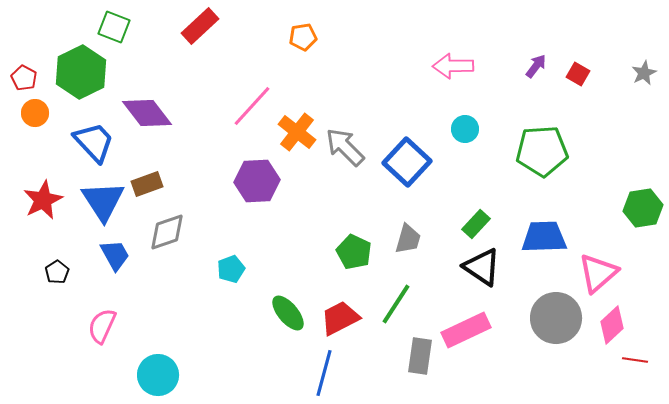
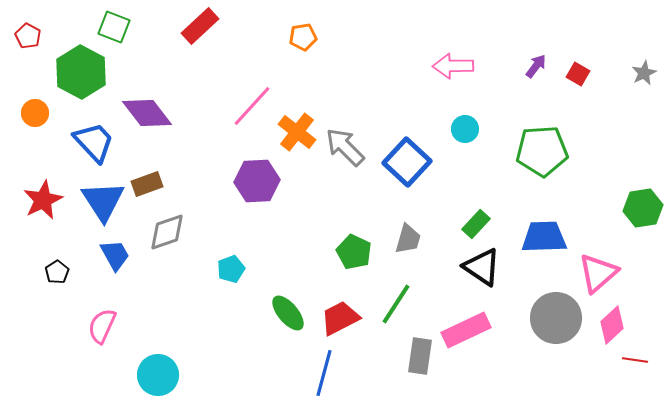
green hexagon at (81, 72): rotated 6 degrees counterclockwise
red pentagon at (24, 78): moved 4 px right, 42 px up
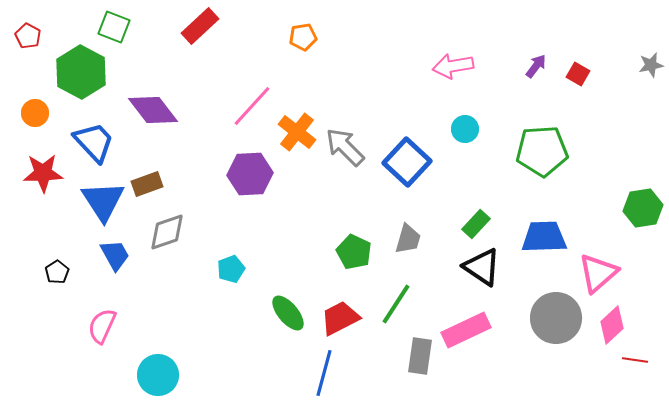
pink arrow at (453, 66): rotated 9 degrees counterclockwise
gray star at (644, 73): moved 7 px right, 8 px up; rotated 15 degrees clockwise
purple diamond at (147, 113): moved 6 px right, 3 px up
purple hexagon at (257, 181): moved 7 px left, 7 px up
red star at (43, 200): moved 27 px up; rotated 24 degrees clockwise
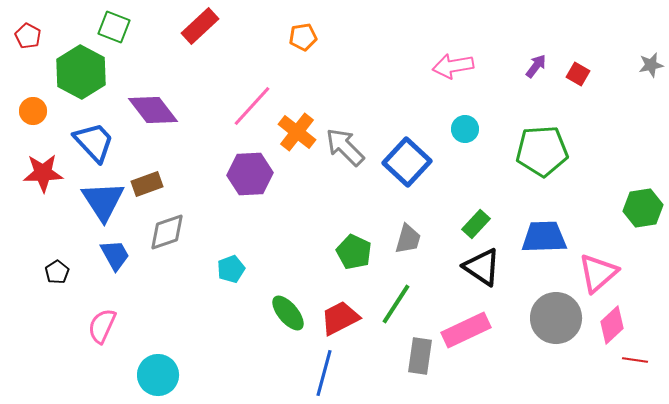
orange circle at (35, 113): moved 2 px left, 2 px up
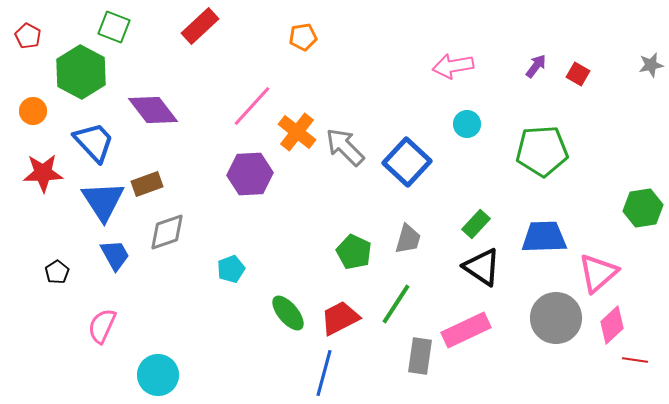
cyan circle at (465, 129): moved 2 px right, 5 px up
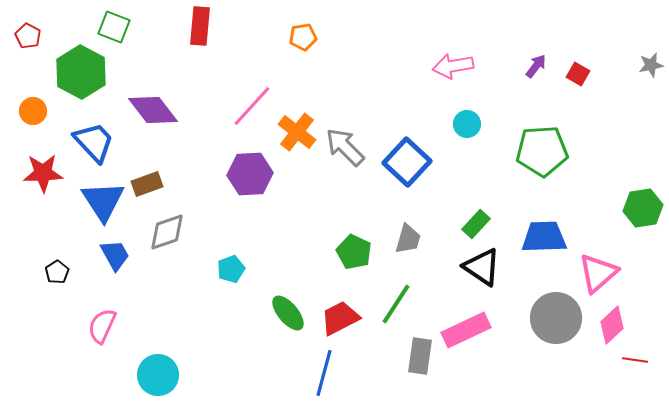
red rectangle at (200, 26): rotated 42 degrees counterclockwise
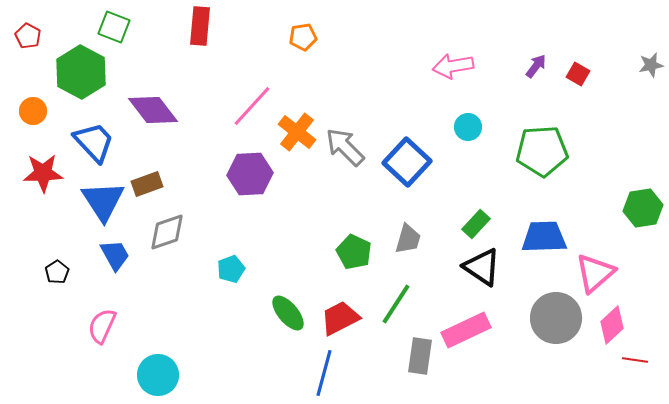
cyan circle at (467, 124): moved 1 px right, 3 px down
pink triangle at (598, 273): moved 3 px left
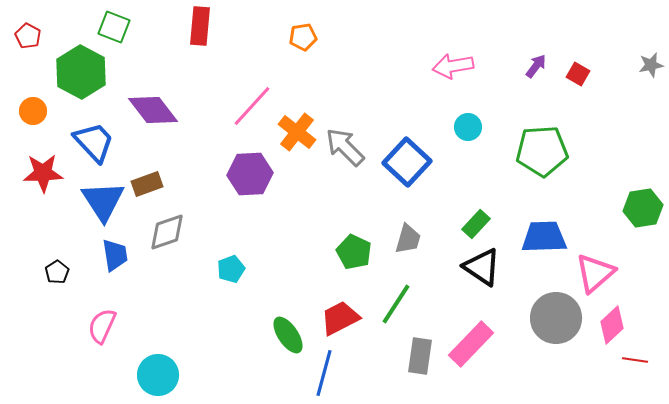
blue trapezoid at (115, 255): rotated 20 degrees clockwise
green ellipse at (288, 313): moved 22 px down; rotated 6 degrees clockwise
pink rectangle at (466, 330): moved 5 px right, 14 px down; rotated 21 degrees counterclockwise
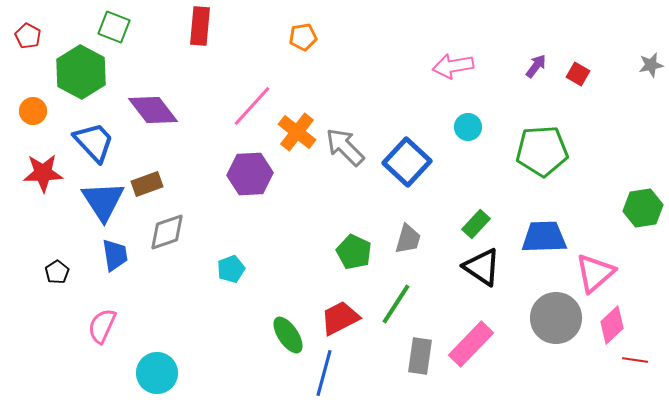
cyan circle at (158, 375): moved 1 px left, 2 px up
